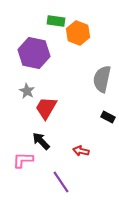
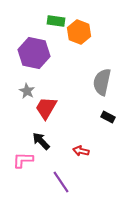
orange hexagon: moved 1 px right, 1 px up
gray semicircle: moved 3 px down
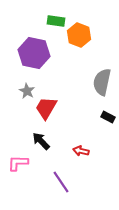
orange hexagon: moved 3 px down
pink L-shape: moved 5 px left, 3 px down
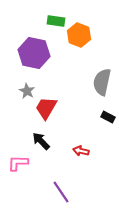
purple line: moved 10 px down
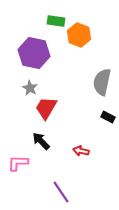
gray star: moved 3 px right, 3 px up
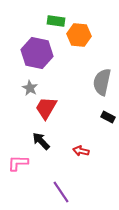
orange hexagon: rotated 15 degrees counterclockwise
purple hexagon: moved 3 px right
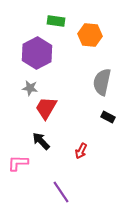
orange hexagon: moved 11 px right
purple hexagon: rotated 20 degrees clockwise
gray star: rotated 21 degrees counterclockwise
red arrow: rotated 77 degrees counterclockwise
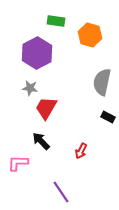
orange hexagon: rotated 10 degrees clockwise
